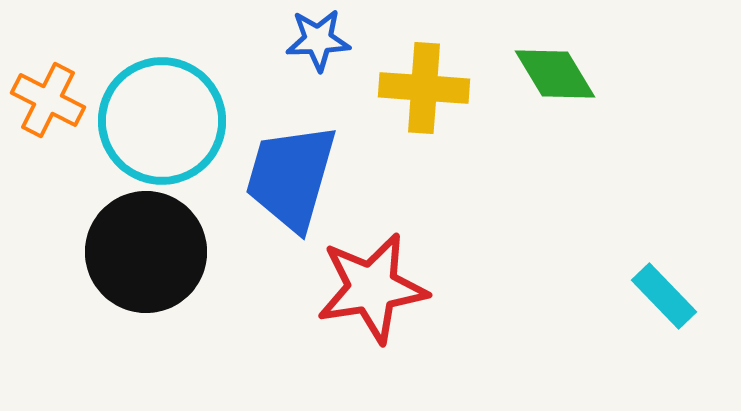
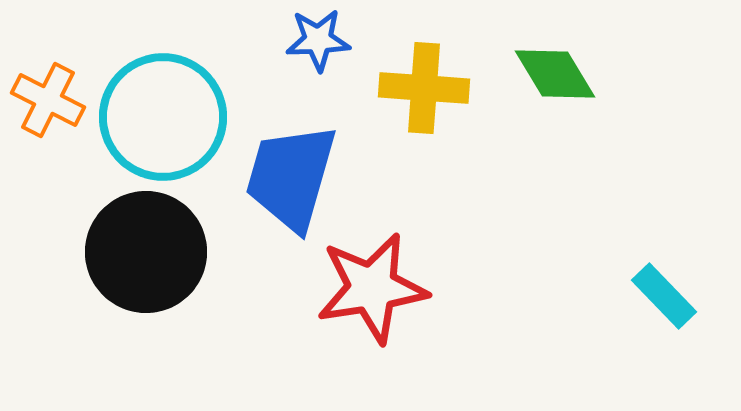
cyan circle: moved 1 px right, 4 px up
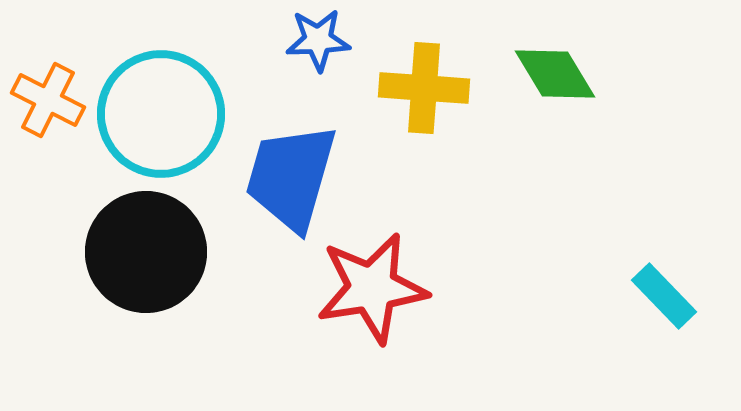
cyan circle: moved 2 px left, 3 px up
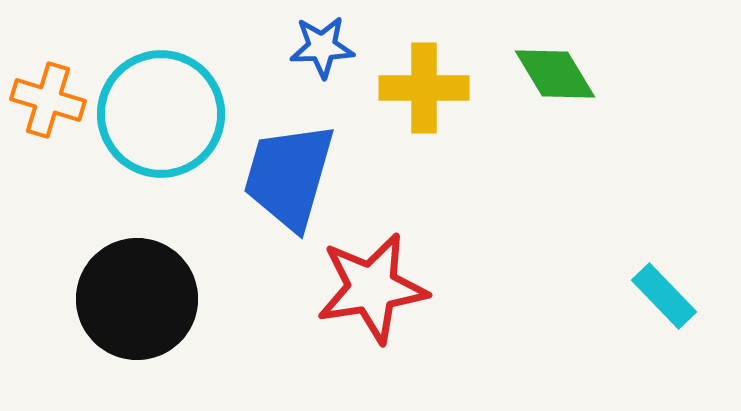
blue star: moved 4 px right, 7 px down
yellow cross: rotated 4 degrees counterclockwise
orange cross: rotated 10 degrees counterclockwise
blue trapezoid: moved 2 px left, 1 px up
black circle: moved 9 px left, 47 px down
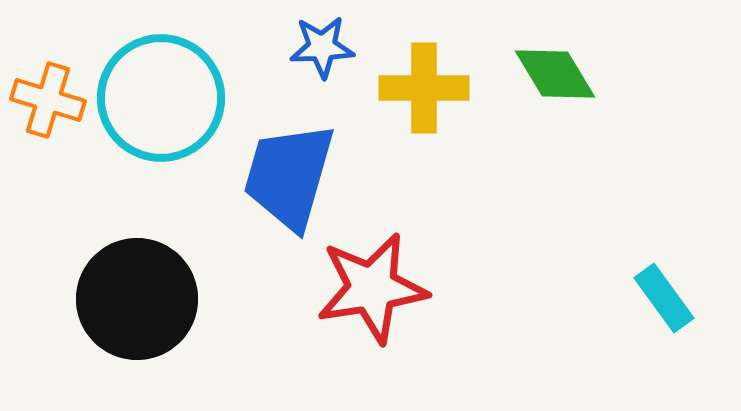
cyan circle: moved 16 px up
cyan rectangle: moved 2 px down; rotated 8 degrees clockwise
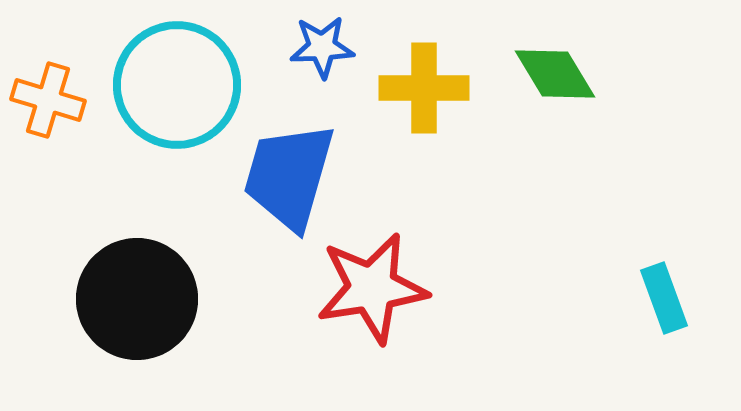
cyan circle: moved 16 px right, 13 px up
cyan rectangle: rotated 16 degrees clockwise
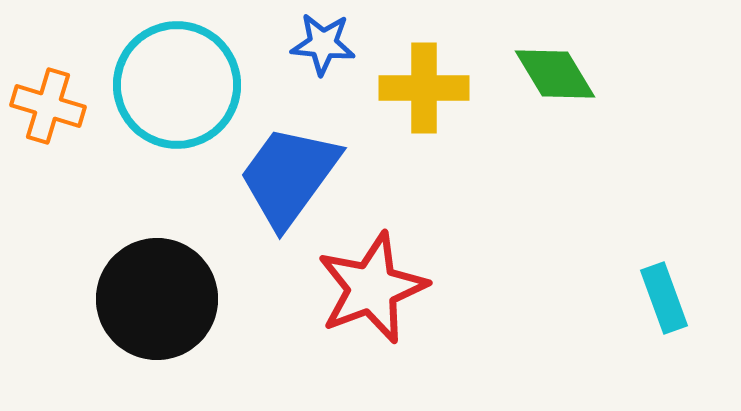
blue star: moved 1 px right, 3 px up; rotated 8 degrees clockwise
orange cross: moved 6 px down
blue trapezoid: rotated 20 degrees clockwise
red star: rotated 12 degrees counterclockwise
black circle: moved 20 px right
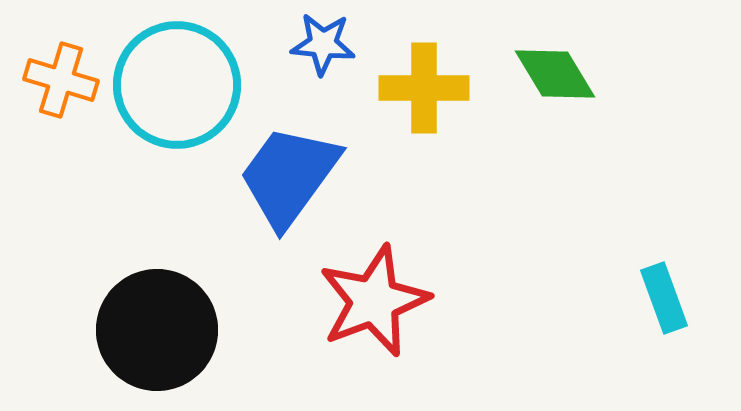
orange cross: moved 13 px right, 26 px up
red star: moved 2 px right, 13 px down
black circle: moved 31 px down
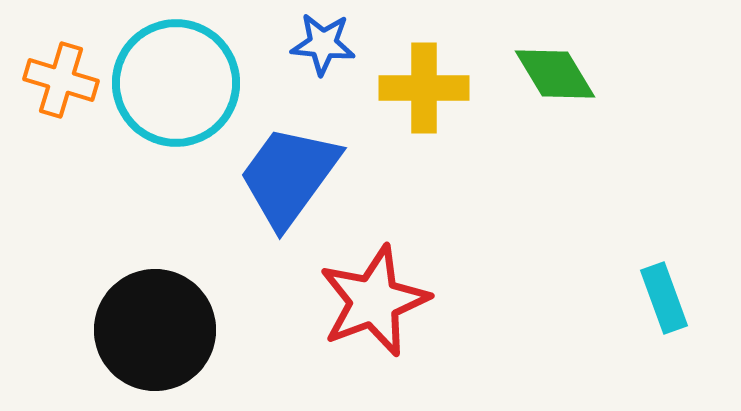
cyan circle: moved 1 px left, 2 px up
black circle: moved 2 px left
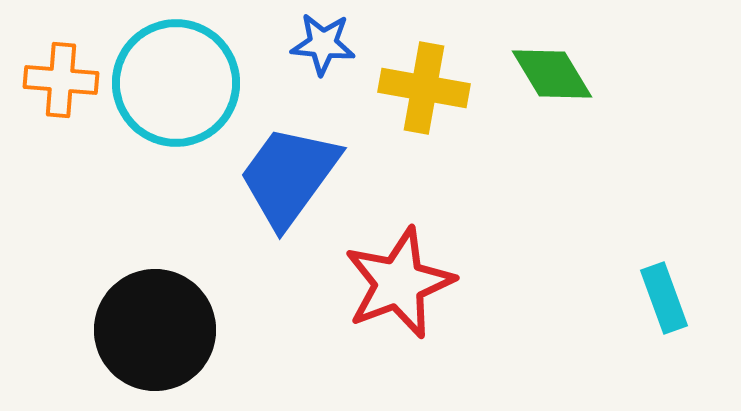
green diamond: moved 3 px left
orange cross: rotated 12 degrees counterclockwise
yellow cross: rotated 10 degrees clockwise
red star: moved 25 px right, 18 px up
